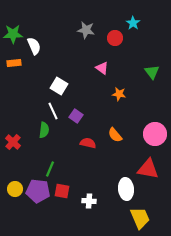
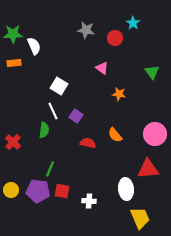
red triangle: rotated 15 degrees counterclockwise
yellow circle: moved 4 px left, 1 px down
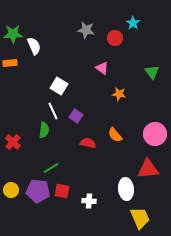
orange rectangle: moved 4 px left
green line: moved 1 px right, 1 px up; rotated 35 degrees clockwise
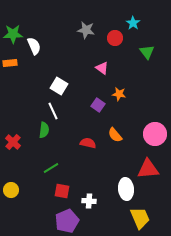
green triangle: moved 5 px left, 20 px up
purple square: moved 22 px right, 11 px up
purple pentagon: moved 29 px right, 30 px down; rotated 30 degrees counterclockwise
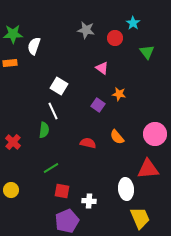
white semicircle: rotated 138 degrees counterclockwise
orange semicircle: moved 2 px right, 2 px down
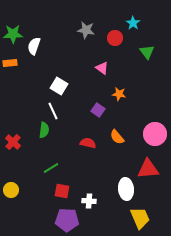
purple square: moved 5 px down
purple pentagon: moved 1 px up; rotated 25 degrees clockwise
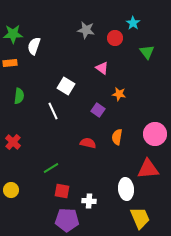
white square: moved 7 px right
green semicircle: moved 25 px left, 34 px up
orange semicircle: rotated 49 degrees clockwise
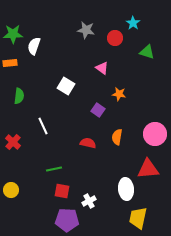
green triangle: rotated 35 degrees counterclockwise
white line: moved 10 px left, 15 px down
green line: moved 3 px right, 1 px down; rotated 21 degrees clockwise
white cross: rotated 32 degrees counterclockwise
yellow trapezoid: moved 2 px left; rotated 145 degrees counterclockwise
